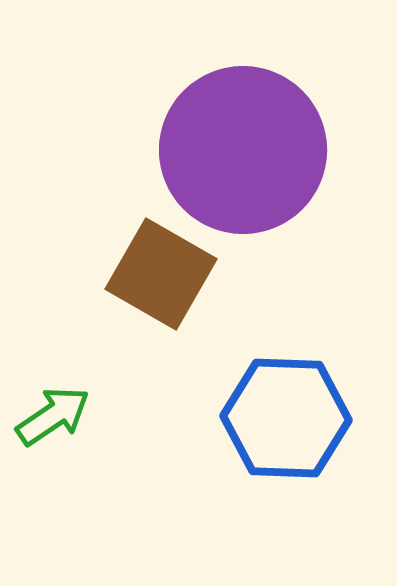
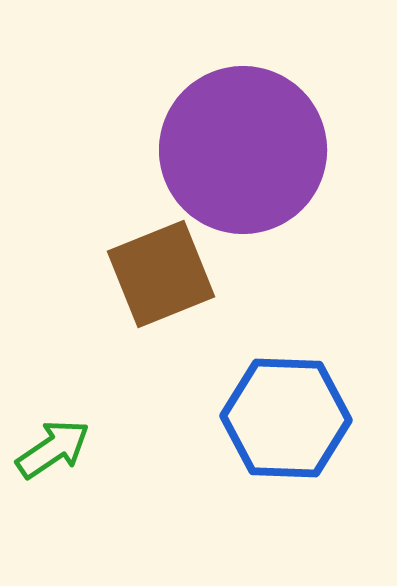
brown square: rotated 38 degrees clockwise
green arrow: moved 33 px down
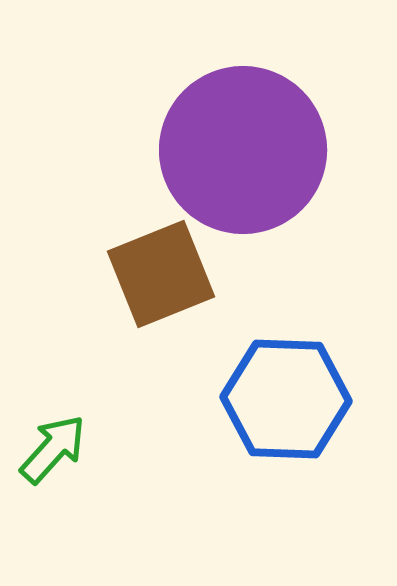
blue hexagon: moved 19 px up
green arrow: rotated 14 degrees counterclockwise
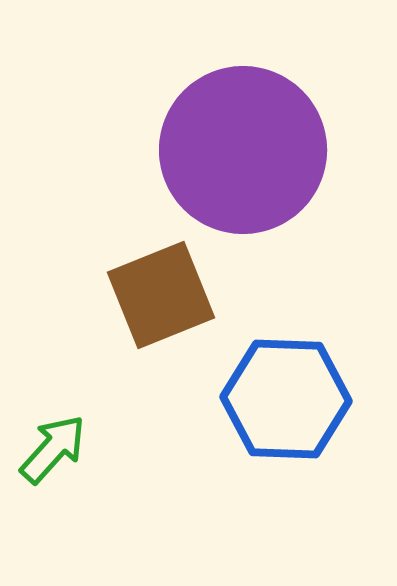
brown square: moved 21 px down
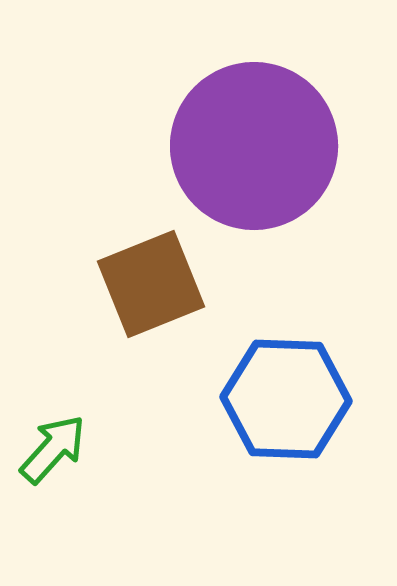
purple circle: moved 11 px right, 4 px up
brown square: moved 10 px left, 11 px up
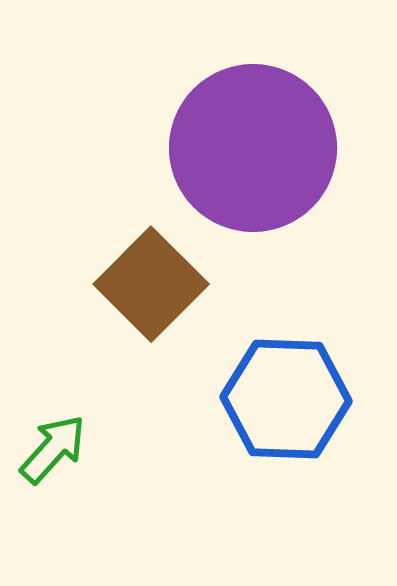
purple circle: moved 1 px left, 2 px down
brown square: rotated 23 degrees counterclockwise
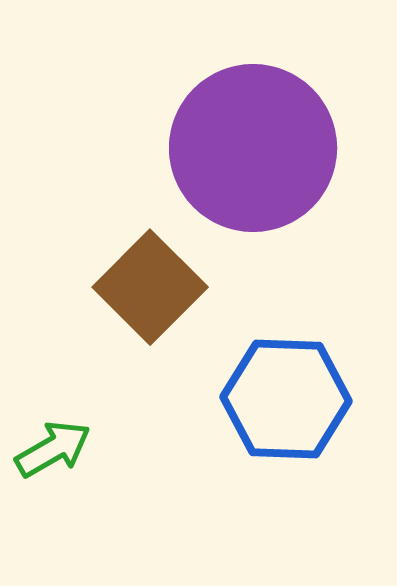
brown square: moved 1 px left, 3 px down
green arrow: rotated 18 degrees clockwise
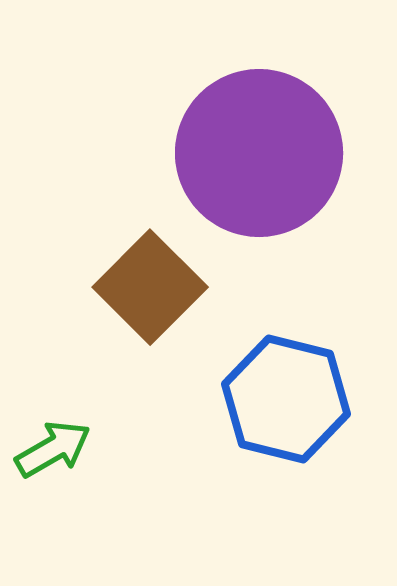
purple circle: moved 6 px right, 5 px down
blue hexagon: rotated 12 degrees clockwise
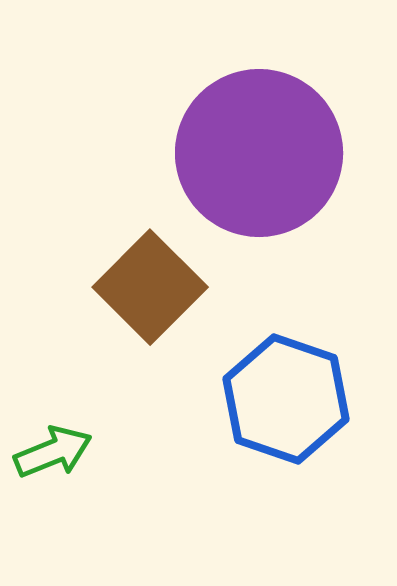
blue hexagon: rotated 5 degrees clockwise
green arrow: moved 3 px down; rotated 8 degrees clockwise
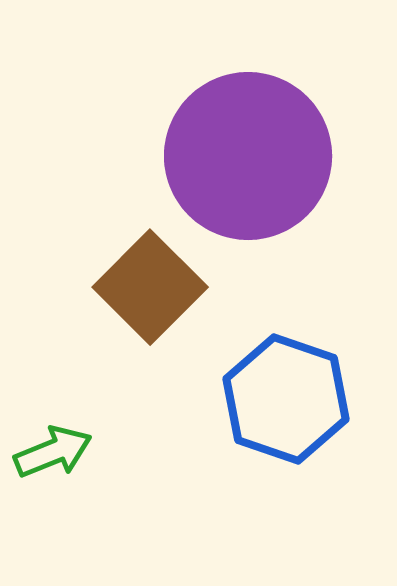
purple circle: moved 11 px left, 3 px down
